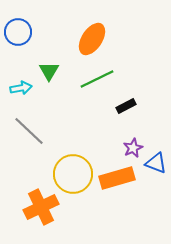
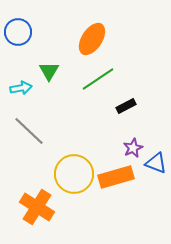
green line: moved 1 px right; rotated 8 degrees counterclockwise
yellow circle: moved 1 px right
orange rectangle: moved 1 px left, 1 px up
orange cross: moved 4 px left; rotated 32 degrees counterclockwise
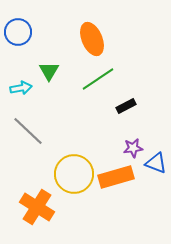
orange ellipse: rotated 56 degrees counterclockwise
gray line: moved 1 px left
purple star: rotated 18 degrees clockwise
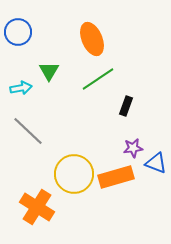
black rectangle: rotated 42 degrees counterclockwise
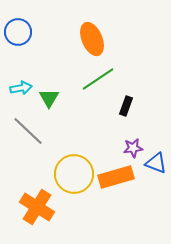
green triangle: moved 27 px down
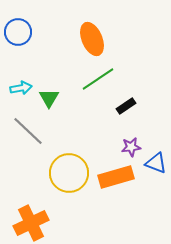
black rectangle: rotated 36 degrees clockwise
purple star: moved 2 px left, 1 px up
yellow circle: moved 5 px left, 1 px up
orange cross: moved 6 px left, 16 px down; rotated 32 degrees clockwise
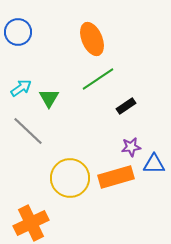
cyan arrow: rotated 25 degrees counterclockwise
blue triangle: moved 2 px left, 1 px down; rotated 20 degrees counterclockwise
yellow circle: moved 1 px right, 5 px down
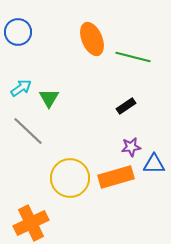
green line: moved 35 px right, 22 px up; rotated 48 degrees clockwise
